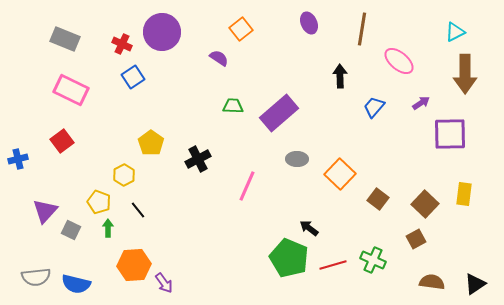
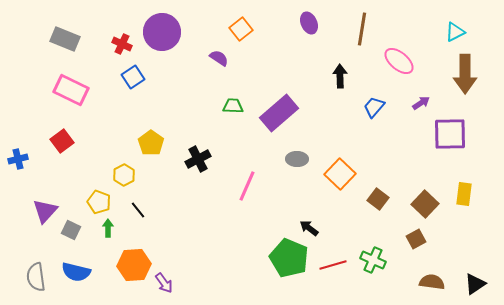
gray semicircle at (36, 277): rotated 88 degrees clockwise
blue semicircle at (76, 284): moved 12 px up
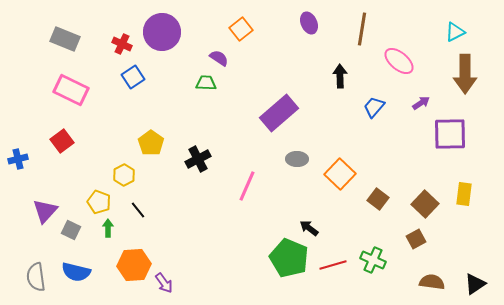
green trapezoid at (233, 106): moved 27 px left, 23 px up
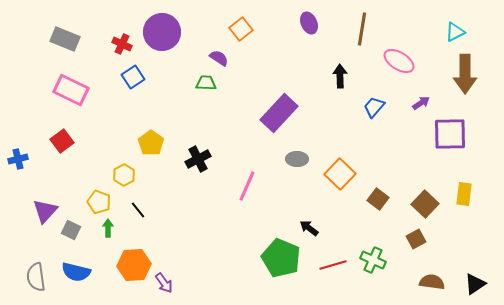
pink ellipse at (399, 61): rotated 8 degrees counterclockwise
purple rectangle at (279, 113): rotated 6 degrees counterclockwise
green pentagon at (289, 258): moved 8 px left
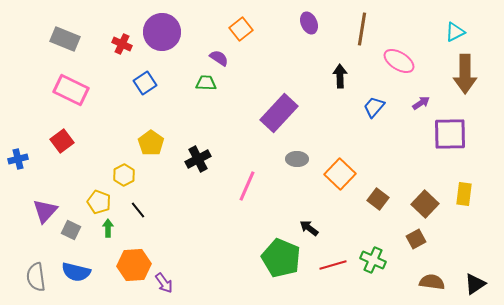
blue square at (133, 77): moved 12 px right, 6 px down
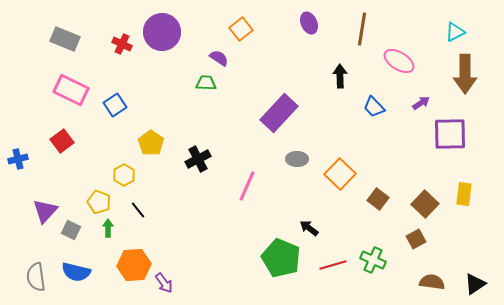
blue square at (145, 83): moved 30 px left, 22 px down
blue trapezoid at (374, 107): rotated 85 degrees counterclockwise
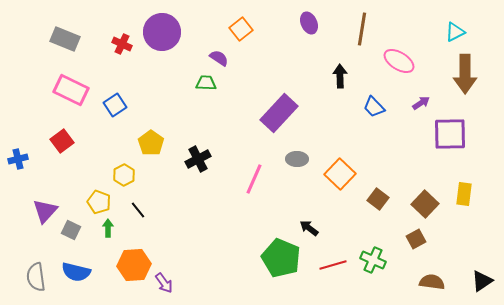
pink line at (247, 186): moved 7 px right, 7 px up
black triangle at (475, 284): moved 7 px right, 3 px up
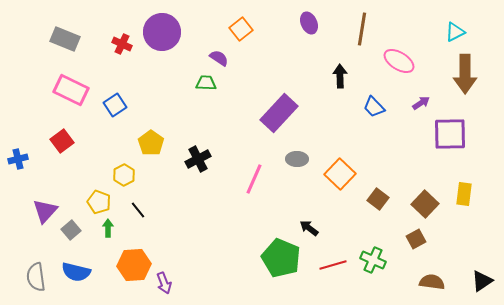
gray square at (71, 230): rotated 24 degrees clockwise
purple arrow at (164, 283): rotated 15 degrees clockwise
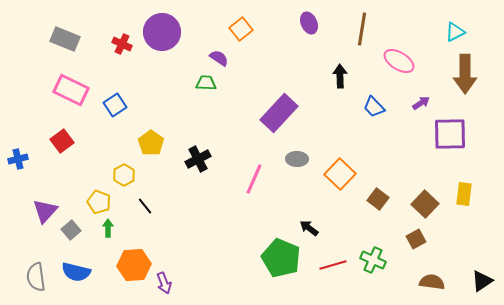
black line at (138, 210): moved 7 px right, 4 px up
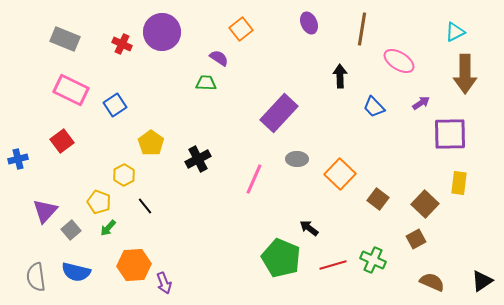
yellow rectangle at (464, 194): moved 5 px left, 11 px up
green arrow at (108, 228): rotated 138 degrees counterclockwise
brown semicircle at (432, 282): rotated 15 degrees clockwise
